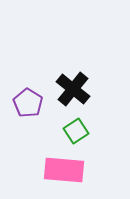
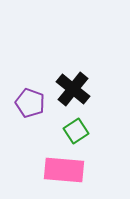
purple pentagon: moved 2 px right; rotated 12 degrees counterclockwise
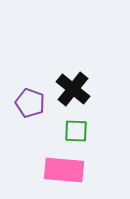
green square: rotated 35 degrees clockwise
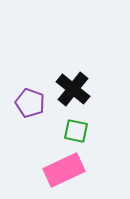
green square: rotated 10 degrees clockwise
pink rectangle: rotated 30 degrees counterclockwise
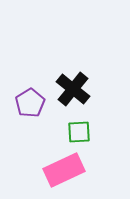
purple pentagon: rotated 20 degrees clockwise
green square: moved 3 px right, 1 px down; rotated 15 degrees counterclockwise
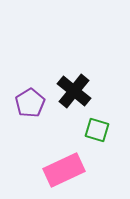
black cross: moved 1 px right, 2 px down
green square: moved 18 px right, 2 px up; rotated 20 degrees clockwise
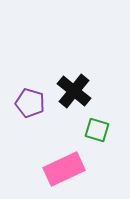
purple pentagon: rotated 24 degrees counterclockwise
pink rectangle: moved 1 px up
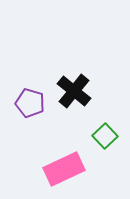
green square: moved 8 px right, 6 px down; rotated 30 degrees clockwise
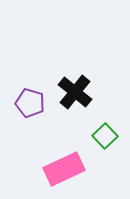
black cross: moved 1 px right, 1 px down
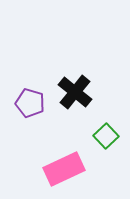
green square: moved 1 px right
